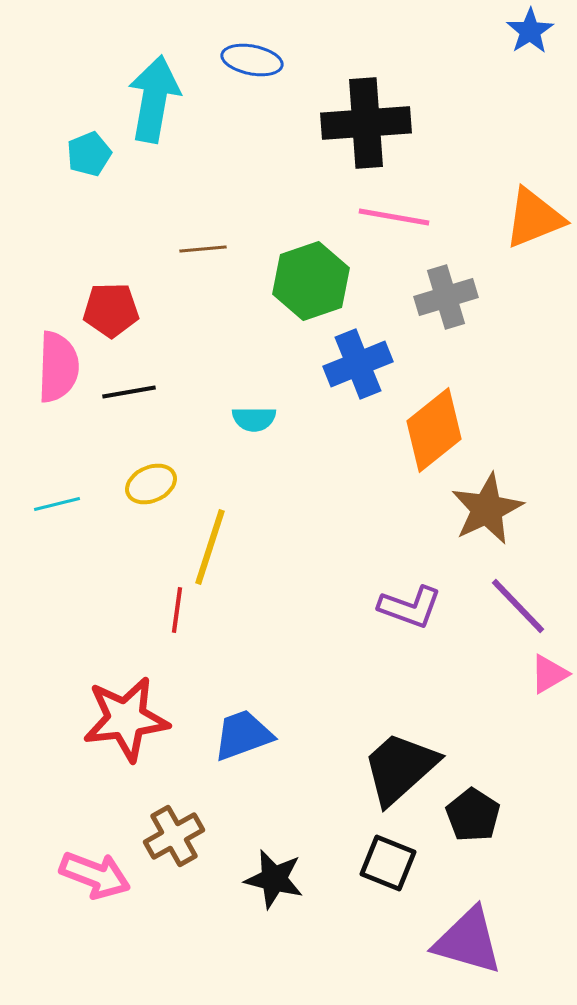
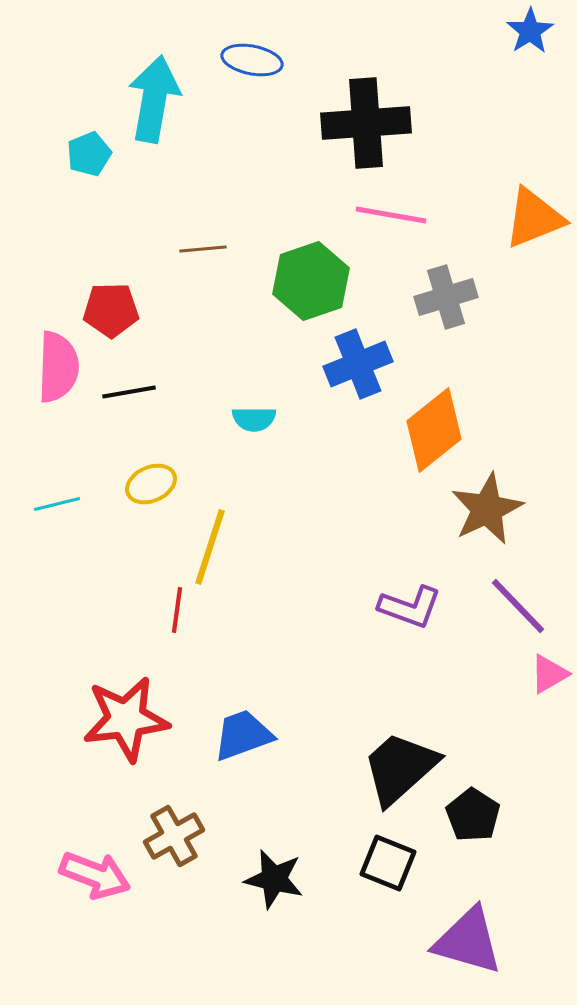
pink line: moved 3 px left, 2 px up
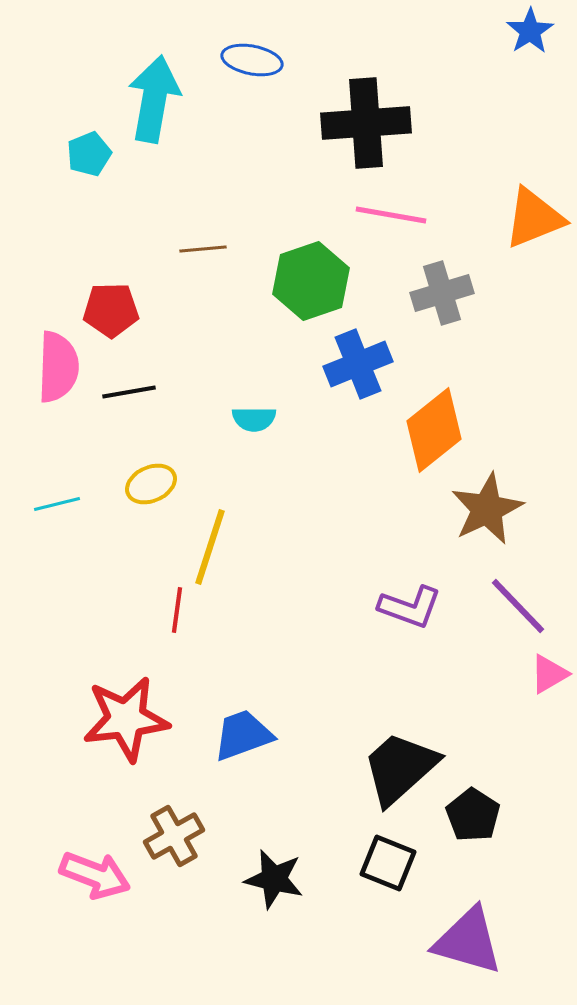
gray cross: moved 4 px left, 4 px up
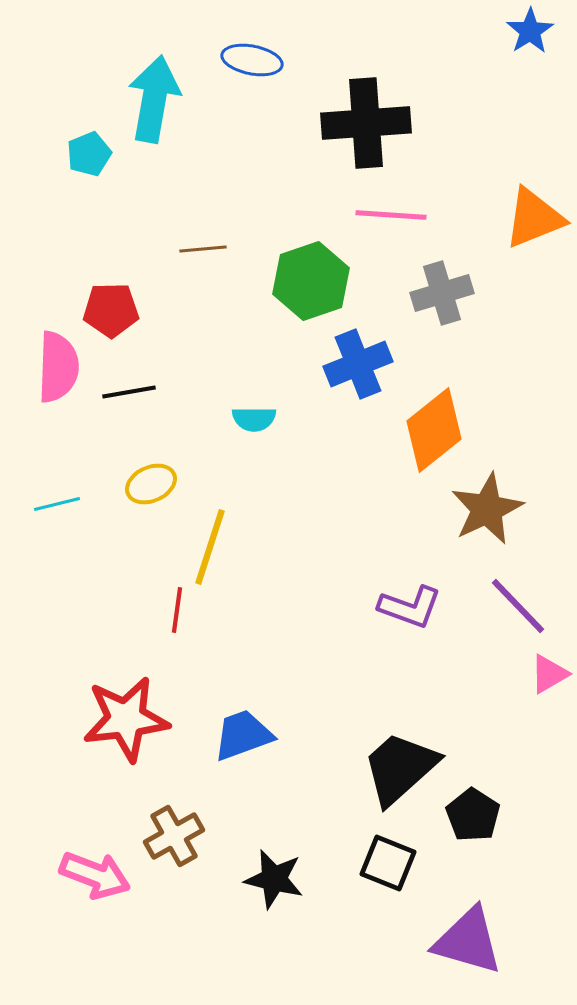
pink line: rotated 6 degrees counterclockwise
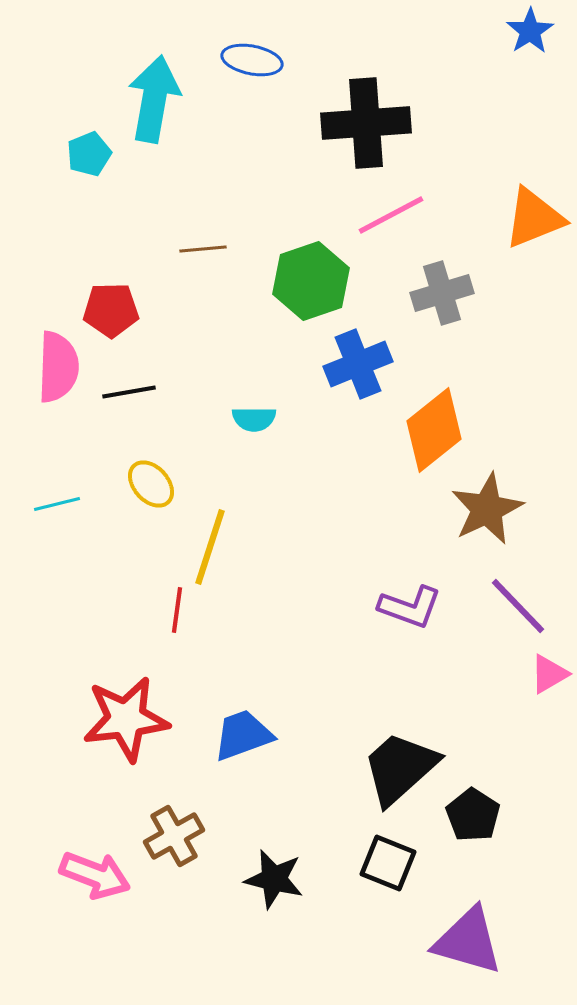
pink line: rotated 32 degrees counterclockwise
yellow ellipse: rotated 72 degrees clockwise
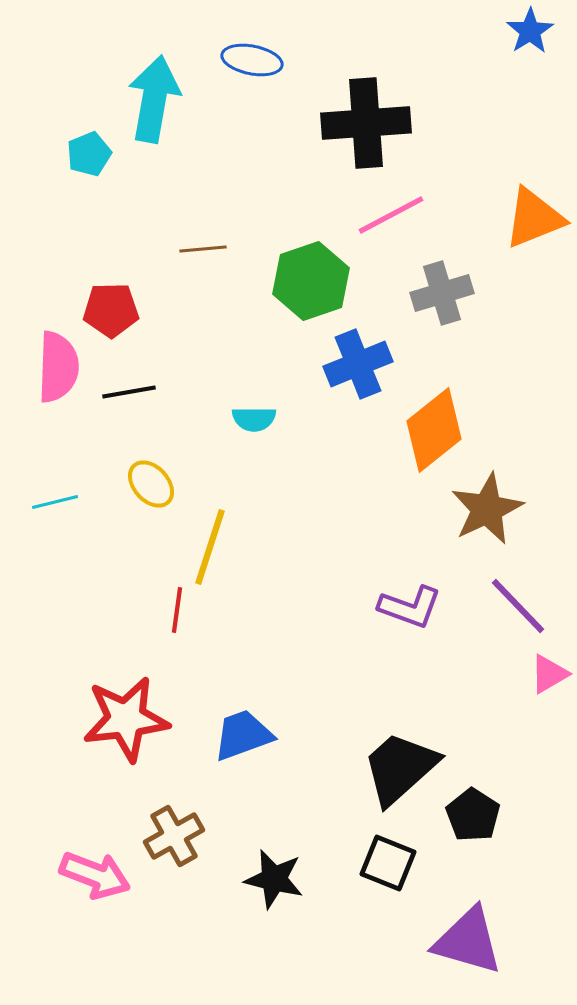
cyan line: moved 2 px left, 2 px up
